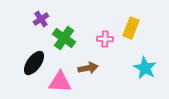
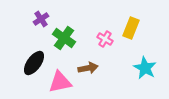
pink cross: rotated 28 degrees clockwise
pink triangle: rotated 15 degrees counterclockwise
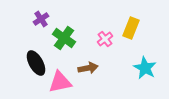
pink cross: rotated 21 degrees clockwise
black ellipse: moved 2 px right; rotated 65 degrees counterclockwise
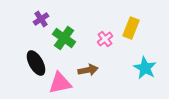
brown arrow: moved 2 px down
pink triangle: moved 1 px down
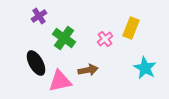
purple cross: moved 2 px left, 3 px up
pink triangle: moved 2 px up
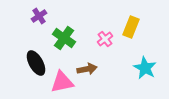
yellow rectangle: moved 1 px up
brown arrow: moved 1 px left, 1 px up
pink triangle: moved 2 px right, 1 px down
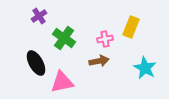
pink cross: rotated 28 degrees clockwise
brown arrow: moved 12 px right, 8 px up
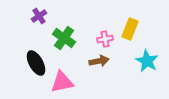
yellow rectangle: moved 1 px left, 2 px down
cyan star: moved 2 px right, 7 px up
